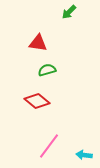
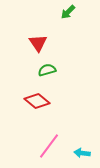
green arrow: moved 1 px left
red triangle: rotated 48 degrees clockwise
cyan arrow: moved 2 px left, 2 px up
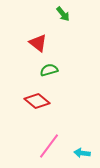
green arrow: moved 5 px left, 2 px down; rotated 84 degrees counterclockwise
red triangle: rotated 18 degrees counterclockwise
green semicircle: moved 2 px right
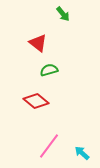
red diamond: moved 1 px left
cyan arrow: rotated 35 degrees clockwise
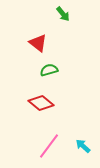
red diamond: moved 5 px right, 2 px down
cyan arrow: moved 1 px right, 7 px up
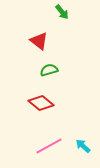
green arrow: moved 1 px left, 2 px up
red triangle: moved 1 px right, 2 px up
pink line: rotated 24 degrees clockwise
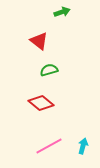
green arrow: rotated 70 degrees counterclockwise
cyan arrow: rotated 63 degrees clockwise
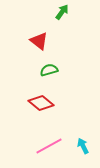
green arrow: rotated 35 degrees counterclockwise
cyan arrow: rotated 42 degrees counterclockwise
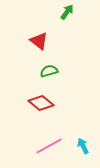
green arrow: moved 5 px right
green semicircle: moved 1 px down
